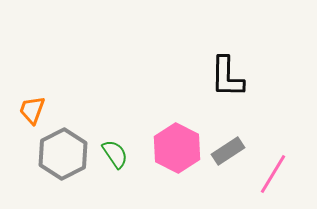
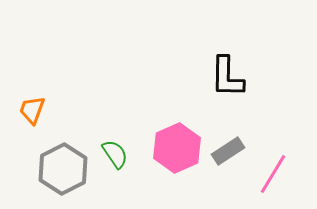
pink hexagon: rotated 9 degrees clockwise
gray hexagon: moved 15 px down
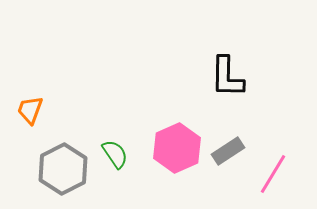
orange trapezoid: moved 2 px left
